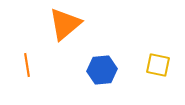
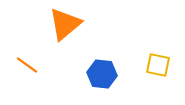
orange line: rotated 45 degrees counterclockwise
blue hexagon: moved 4 px down; rotated 12 degrees clockwise
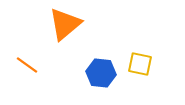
yellow square: moved 18 px left, 1 px up
blue hexagon: moved 1 px left, 1 px up
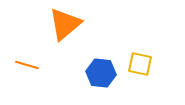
orange line: rotated 20 degrees counterclockwise
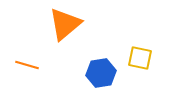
yellow square: moved 6 px up
blue hexagon: rotated 16 degrees counterclockwise
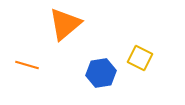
yellow square: rotated 15 degrees clockwise
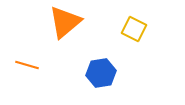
orange triangle: moved 2 px up
yellow square: moved 6 px left, 29 px up
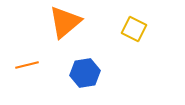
orange line: rotated 30 degrees counterclockwise
blue hexagon: moved 16 px left
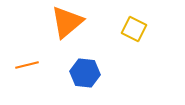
orange triangle: moved 2 px right
blue hexagon: rotated 16 degrees clockwise
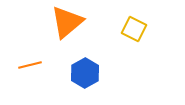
orange line: moved 3 px right
blue hexagon: rotated 24 degrees clockwise
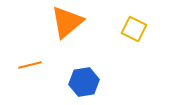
blue hexagon: moved 1 px left, 9 px down; rotated 20 degrees clockwise
